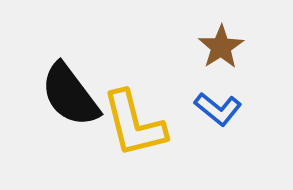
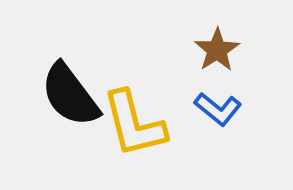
brown star: moved 4 px left, 3 px down
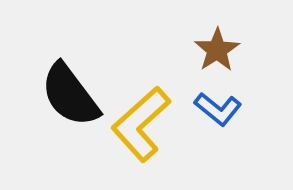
yellow L-shape: moved 7 px right; rotated 62 degrees clockwise
